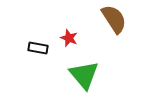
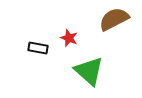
brown semicircle: rotated 84 degrees counterclockwise
green triangle: moved 5 px right, 4 px up; rotated 8 degrees counterclockwise
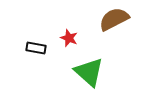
black rectangle: moved 2 px left
green triangle: moved 1 px down
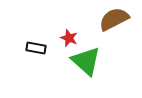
green triangle: moved 3 px left, 11 px up
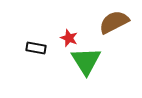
brown semicircle: moved 3 px down
green triangle: rotated 16 degrees clockwise
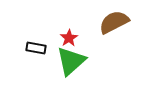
red star: rotated 18 degrees clockwise
green triangle: moved 15 px left; rotated 20 degrees clockwise
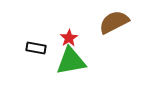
green triangle: rotated 32 degrees clockwise
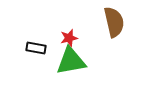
brown semicircle: rotated 104 degrees clockwise
red star: rotated 18 degrees clockwise
